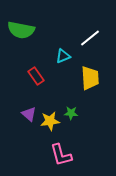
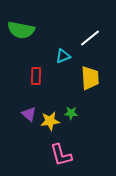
red rectangle: rotated 36 degrees clockwise
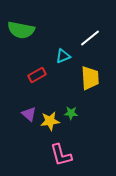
red rectangle: moved 1 px right, 1 px up; rotated 60 degrees clockwise
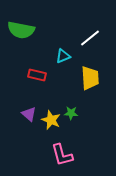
red rectangle: rotated 42 degrees clockwise
yellow star: moved 1 px right, 1 px up; rotated 30 degrees clockwise
pink L-shape: moved 1 px right
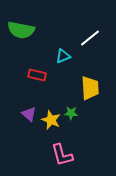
yellow trapezoid: moved 10 px down
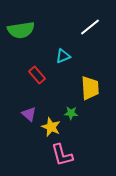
green semicircle: rotated 20 degrees counterclockwise
white line: moved 11 px up
red rectangle: rotated 36 degrees clockwise
yellow star: moved 7 px down
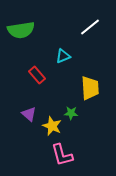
yellow star: moved 1 px right, 1 px up
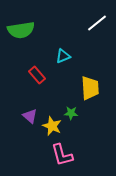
white line: moved 7 px right, 4 px up
purple triangle: moved 1 px right, 2 px down
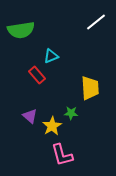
white line: moved 1 px left, 1 px up
cyan triangle: moved 12 px left
yellow star: rotated 18 degrees clockwise
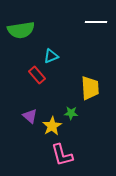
white line: rotated 40 degrees clockwise
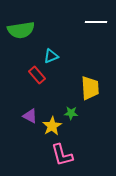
purple triangle: rotated 14 degrees counterclockwise
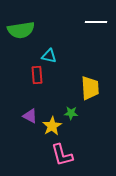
cyan triangle: moved 2 px left; rotated 35 degrees clockwise
red rectangle: rotated 36 degrees clockwise
